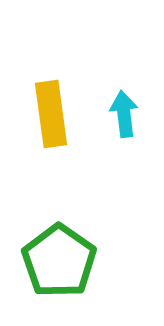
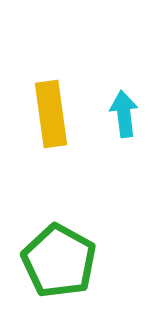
green pentagon: rotated 6 degrees counterclockwise
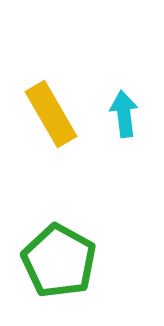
yellow rectangle: rotated 22 degrees counterclockwise
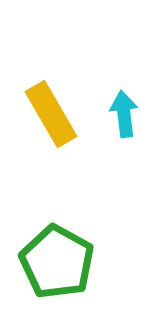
green pentagon: moved 2 px left, 1 px down
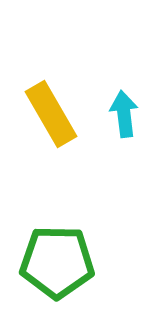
green pentagon: rotated 28 degrees counterclockwise
